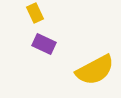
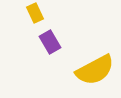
purple rectangle: moved 6 px right, 2 px up; rotated 35 degrees clockwise
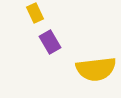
yellow semicircle: moved 1 px right, 1 px up; rotated 21 degrees clockwise
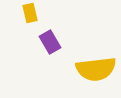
yellow rectangle: moved 5 px left; rotated 12 degrees clockwise
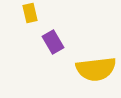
purple rectangle: moved 3 px right
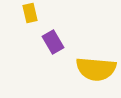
yellow semicircle: rotated 12 degrees clockwise
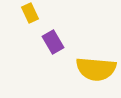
yellow rectangle: rotated 12 degrees counterclockwise
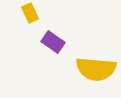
purple rectangle: rotated 25 degrees counterclockwise
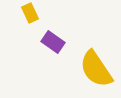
yellow semicircle: rotated 51 degrees clockwise
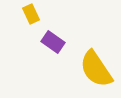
yellow rectangle: moved 1 px right, 1 px down
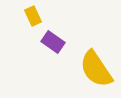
yellow rectangle: moved 2 px right, 2 px down
